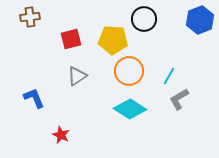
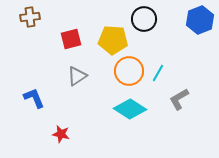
cyan line: moved 11 px left, 3 px up
red star: moved 1 px up; rotated 12 degrees counterclockwise
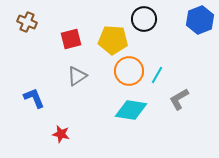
brown cross: moved 3 px left, 5 px down; rotated 30 degrees clockwise
cyan line: moved 1 px left, 2 px down
cyan diamond: moved 1 px right, 1 px down; rotated 24 degrees counterclockwise
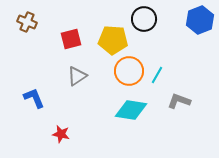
gray L-shape: moved 2 px down; rotated 50 degrees clockwise
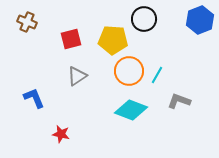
cyan diamond: rotated 12 degrees clockwise
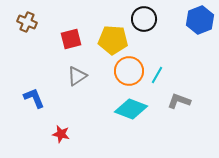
cyan diamond: moved 1 px up
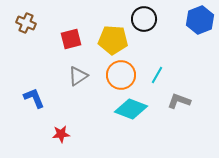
brown cross: moved 1 px left, 1 px down
orange circle: moved 8 px left, 4 px down
gray triangle: moved 1 px right
red star: rotated 18 degrees counterclockwise
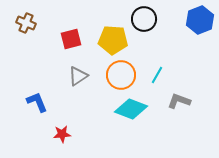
blue L-shape: moved 3 px right, 4 px down
red star: moved 1 px right
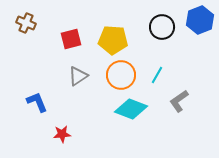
black circle: moved 18 px right, 8 px down
gray L-shape: rotated 55 degrees counterclockwise
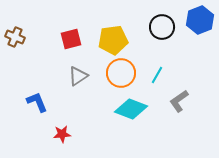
brown cross: moved 11 px left, 14 px down
yellow pentagon: rotated 12 degrees counterclockwise
orange circle: moved 2 px up
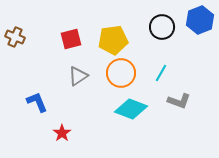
cyan line: moved 4 px right, 2 px up
gray L-shape: rotated 125 degrees counterclockwise
red star: moved 1 px up; rotated 30 degrees counterclockwise
